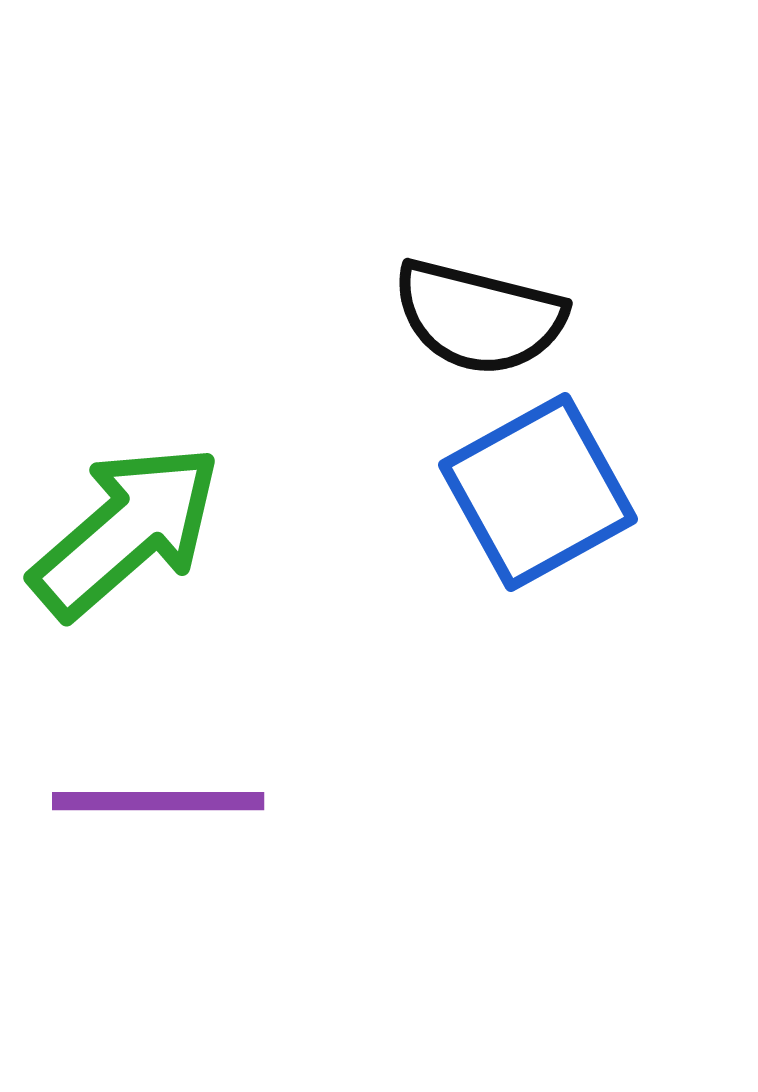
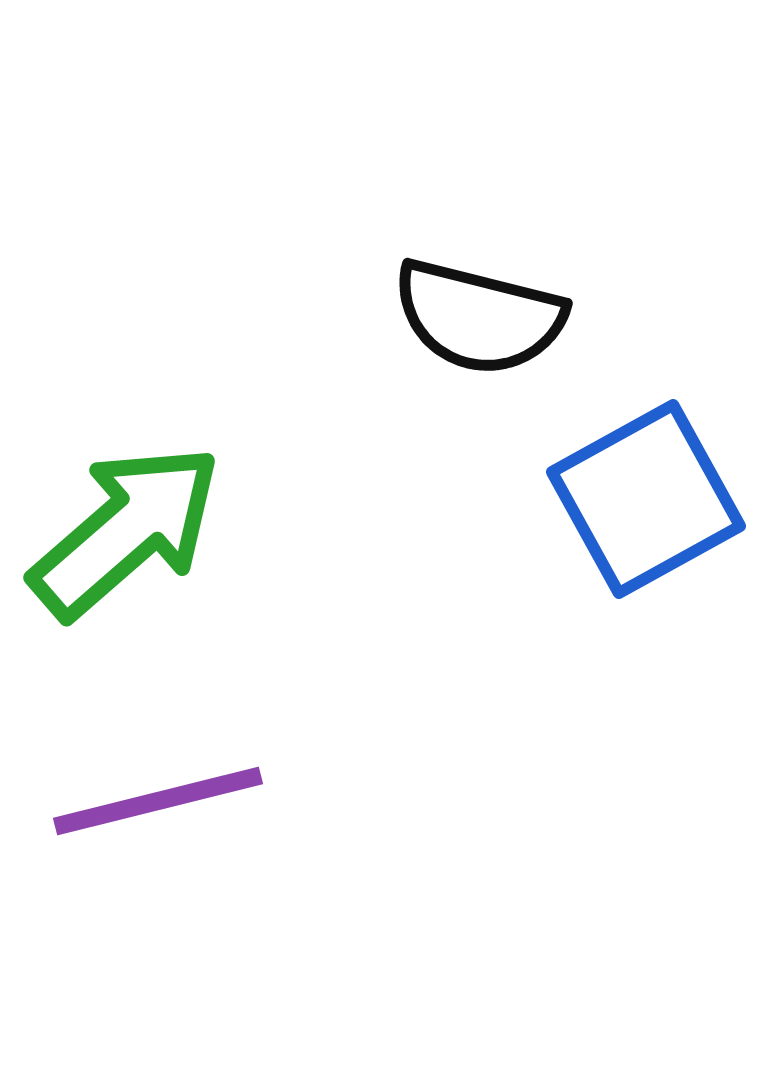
blue square: moved 108 px right, 7 px down
purple line: rotated 14 degrees counterclockwise
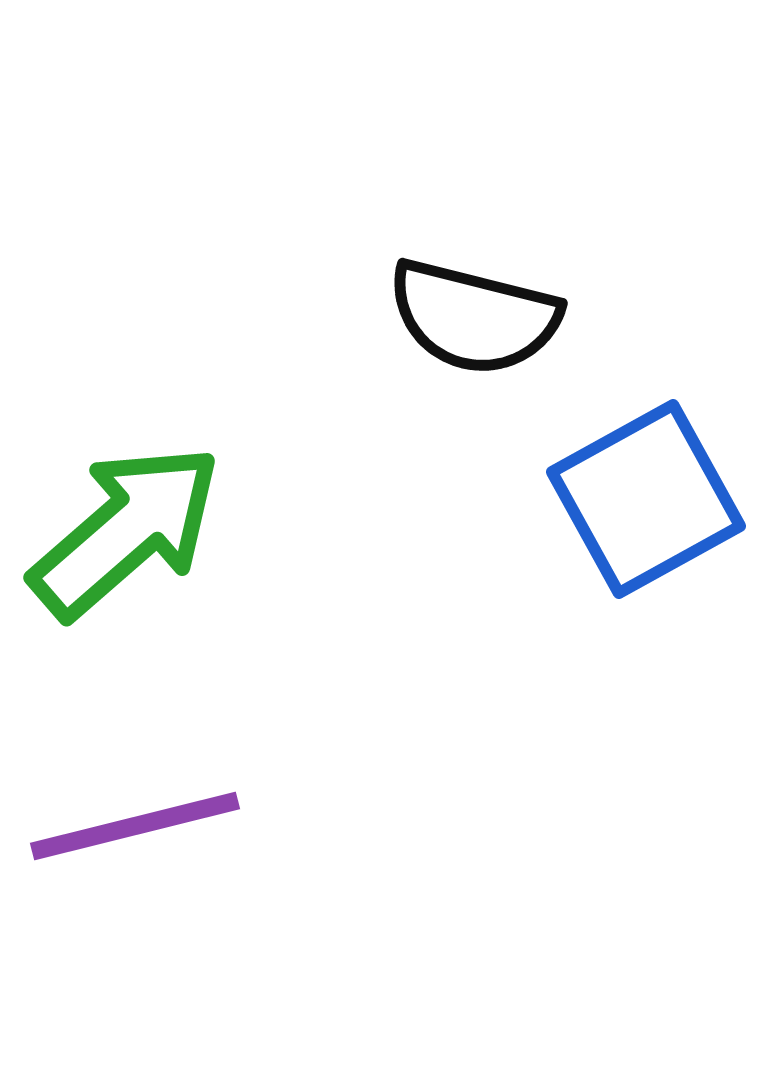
black semicircle: moved 5 px left
purple line: moved 23 px left, 25 px down
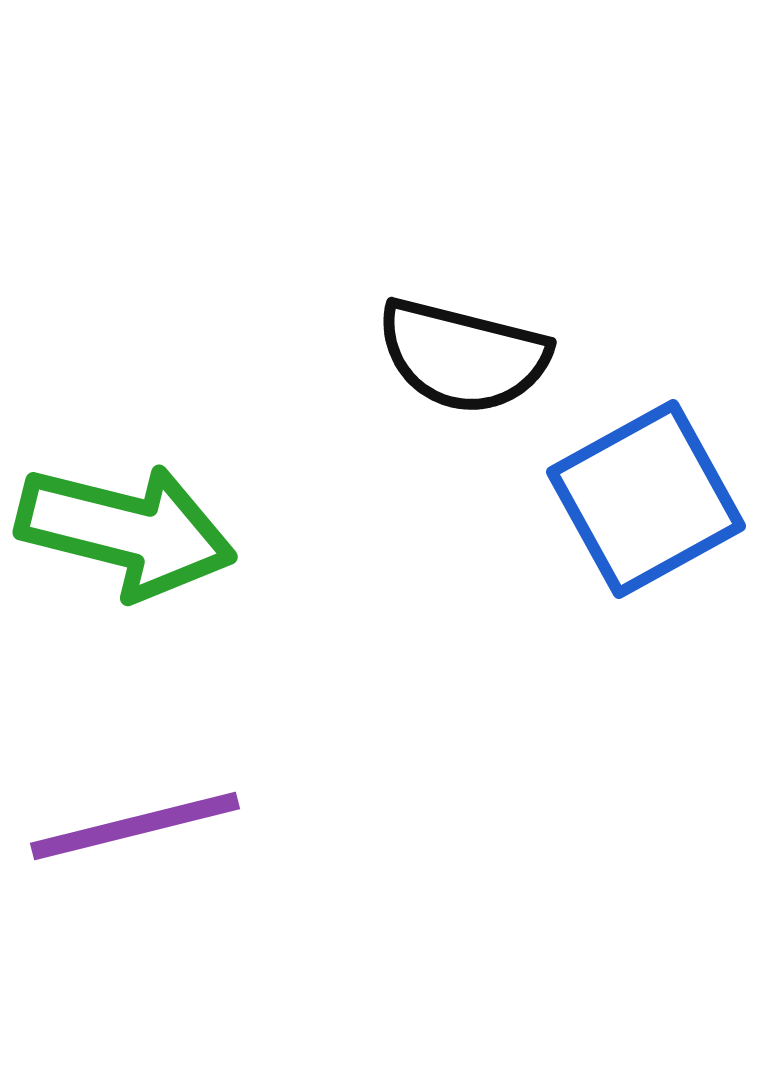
black semicircle: moved 11 px left, 39 px down
green arrow: rotated 55 degrees clockwise
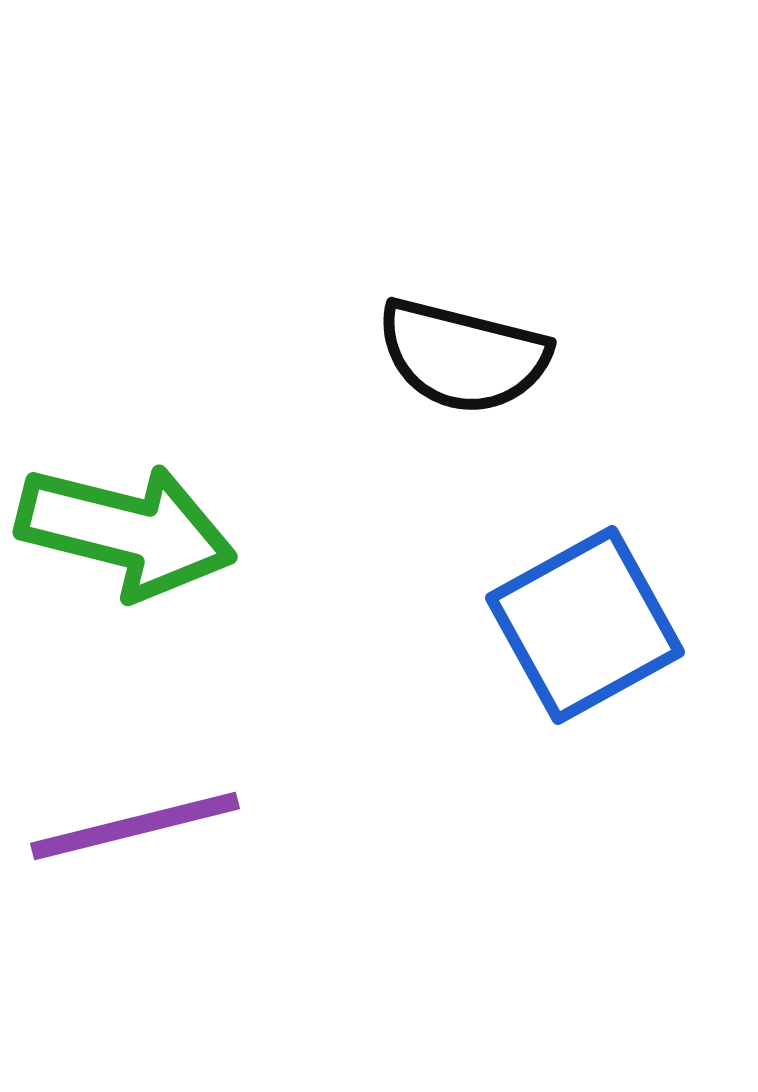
blue square: moved 61 px left, 126 px down
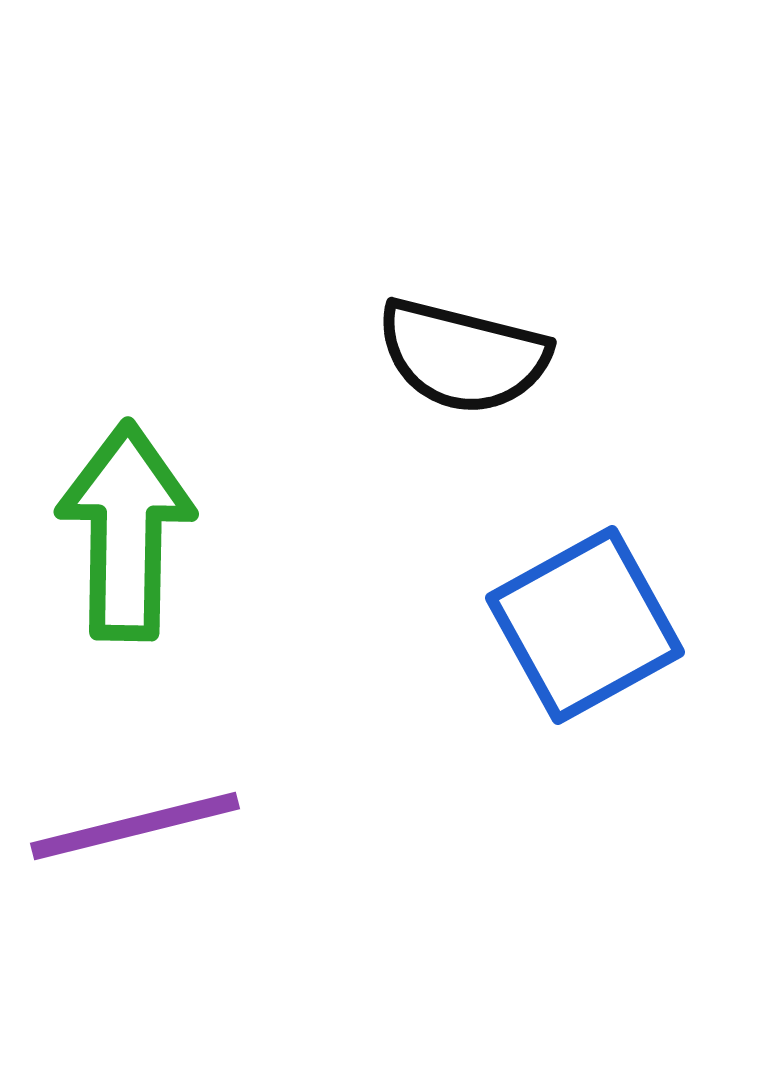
green arrow: rotated 103 degrees counterclockwise
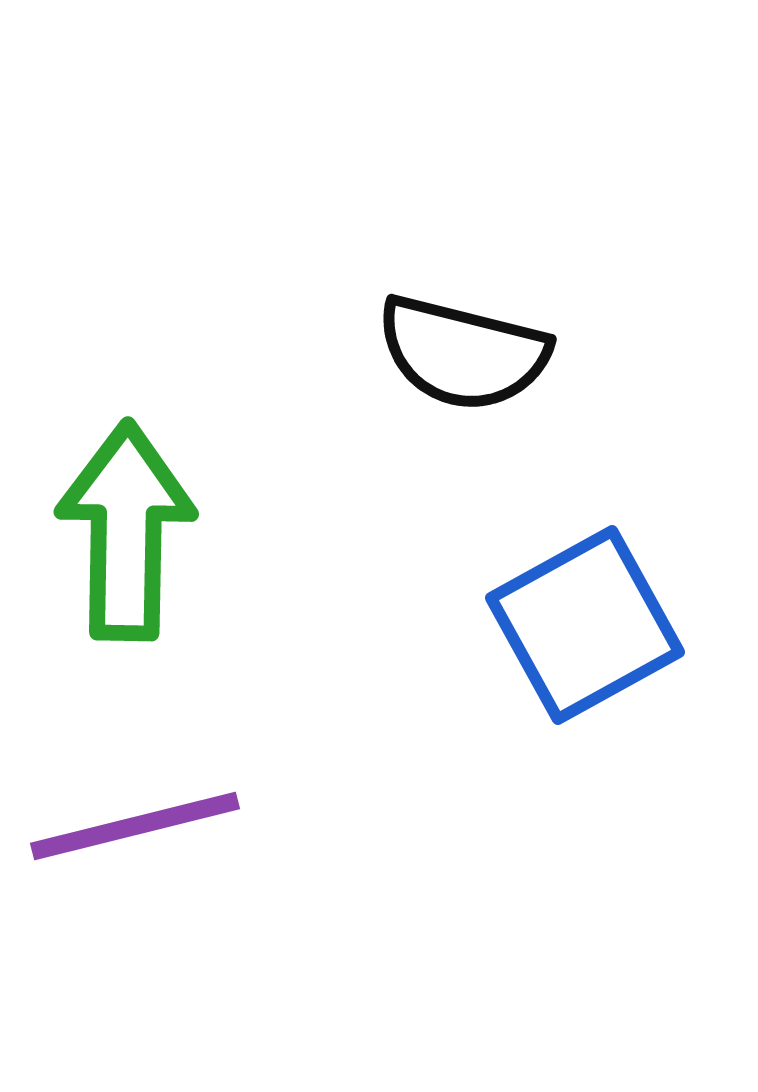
black semicircle: moved 3 px up
